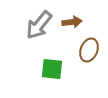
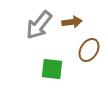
brown ellipse: rotated 10 degrees clockwise
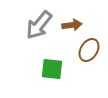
brown arrow: moved 3 px down
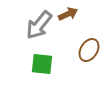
brown arrow: moved 4 px left, 11 px up; rotated 18 degrees counterclockwise
green square: moved 10 px left, 5 px up
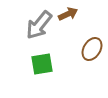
brown ellipse: moved 3 px right, 1 px up
green square: rotated 15 degrees counterclockwise
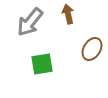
brown arrow: rotated 78 degrees counterclockwise
gray arrow: moved 9 px left, 3 px up
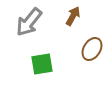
brown arrow: moved 5 px right, 2 px down; rotated 42 degrees clockwise
gray arrow: moved 1 px left
